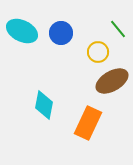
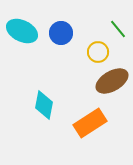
orange rectangle: moved 2 px right; rotated 32 degrees clockwise
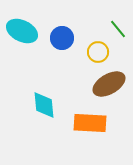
blue circle: moved 1 px right, 5 px down
brown ellipse: moved 3 px left, 3 px down
cyan diamond: rotated 16 degrees counterclockwise
orange rectangle: rotated 36 degrees clockwise
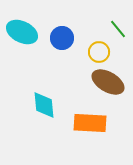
cyan ellipse: moved 1 px down
yellow circle: moved 1 px right
brown ellipse: moved 1 px left, 2 px up; rotated 60 degrees clockwise
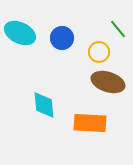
cyan ellipse: moved 2 px left, 1 px down
brown ellipse: rotated 12 degrees counterclockwise
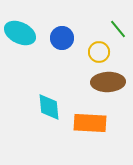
brown ellipse: rotated 20 degrees counterclockwise
cyan diamond: moved 5 px right, 2 px down
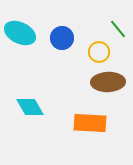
cyan diamond: moved 19 px left; rotated 24 degrees counterclockwise
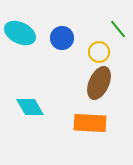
brown ellipse: moved 9 px left, 1 px down; rotated 64 degrees counterclockwise
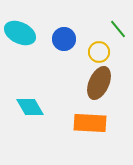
blue circle: moved 2 px right, 1 px down
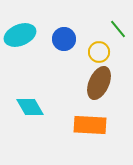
cyan ellipse: moved 2 px down; rotated 48 degrees counterclockwise
orange rectangle: moved 2 px down
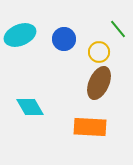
orange rectangle: moved 2 px down
